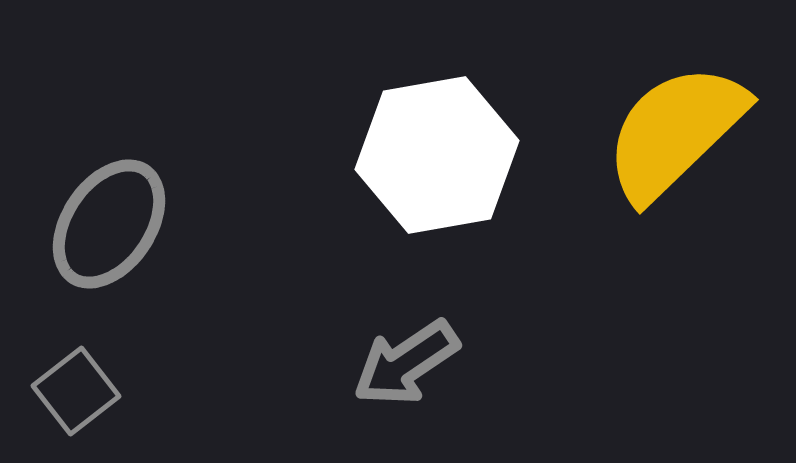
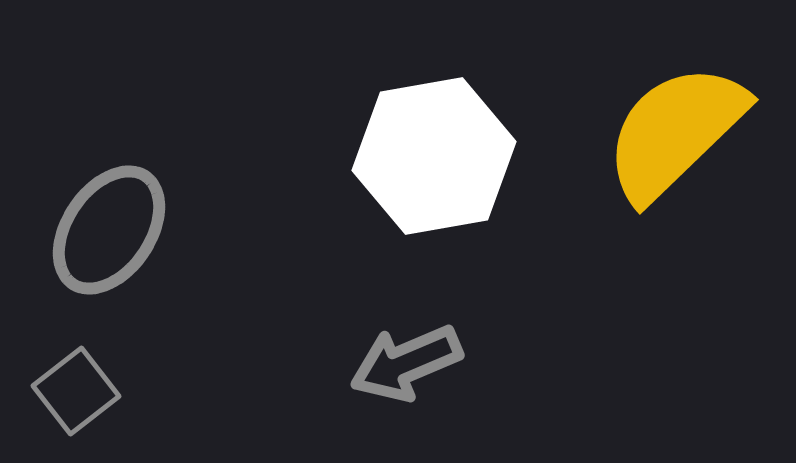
white hexagon: moved 3 px left, 1 px down
gray ellipse: moved 6 px down
gray arrow: rotated 11 degrees clockwise
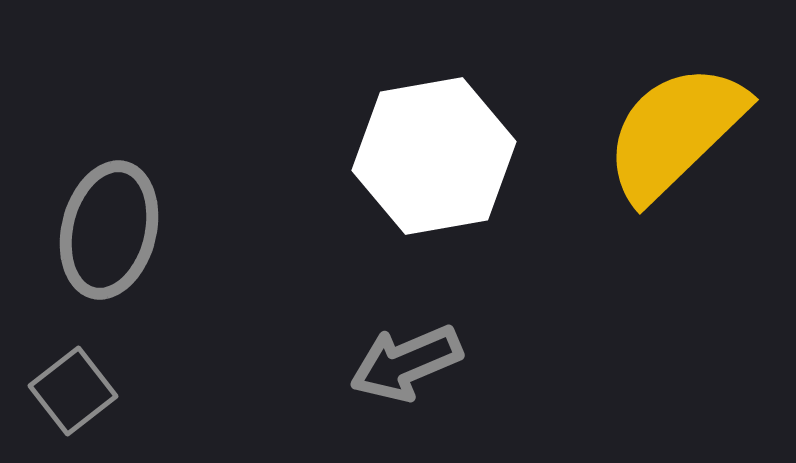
gray ellipse: rotated 20 degrees counterclockwise
gray square: moved 3 px left
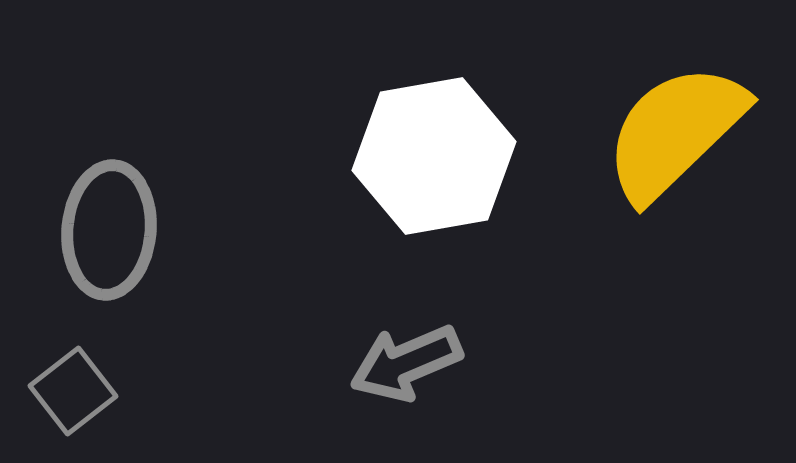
gray ellipse: rotated 9 degrees counterclockwise
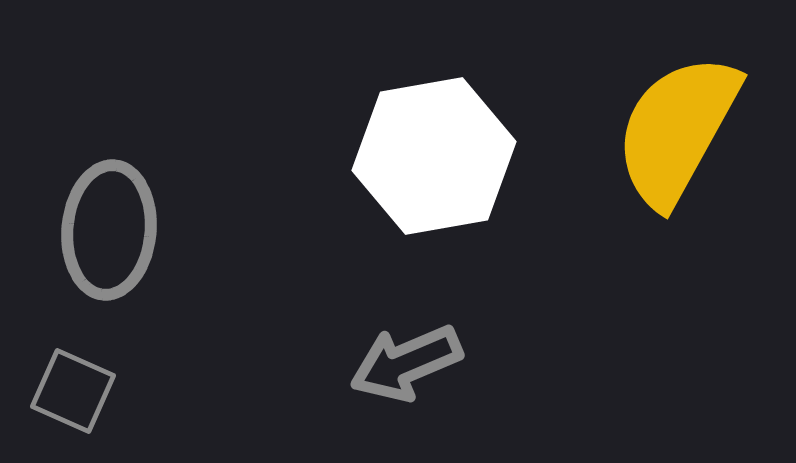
yellow semicircle: moved 2 px right, 2 px up; rotated 17 degrees counterclockwise
gray square: rotated 28 degrees counterclockwise
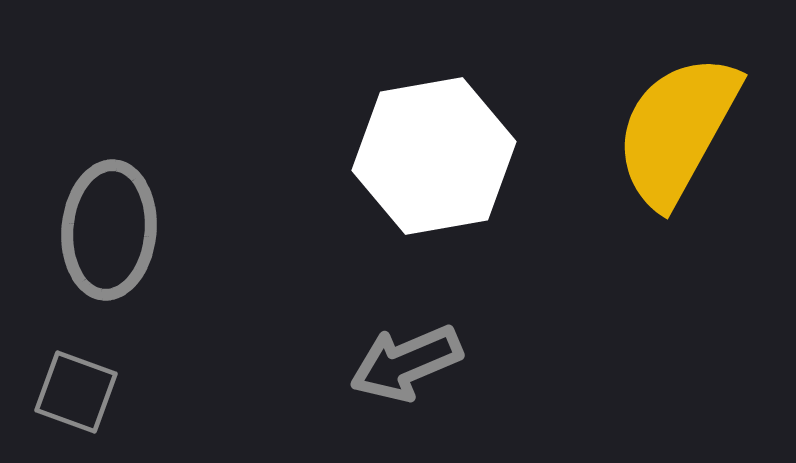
gray square: moved 3 px right, 1 px down; rotated 4 degrees counterclockwise
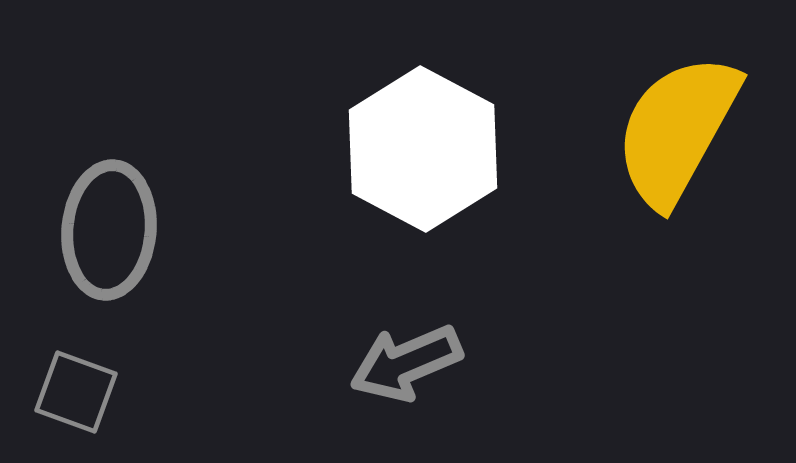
white hexagon: moved 11 px left, 7 px up; rotated 22 degrees counterclockwise
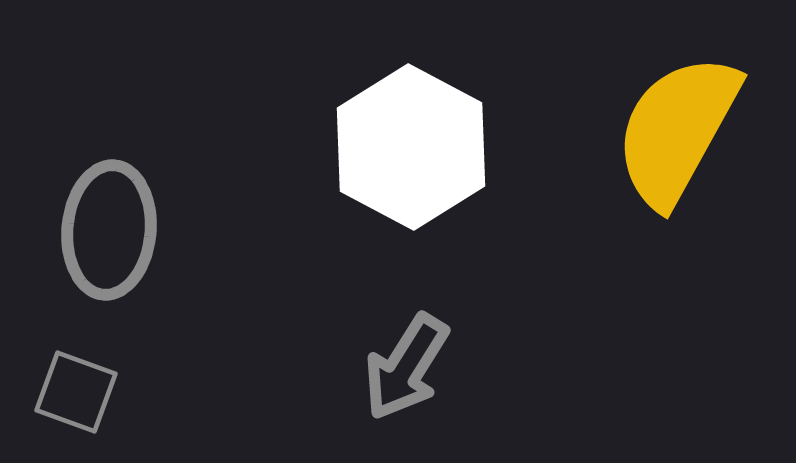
white hexagon: moved 12 px left, 2 px up
gray arrow: moved 4 px down; rotated 35 degrees counterclockwise
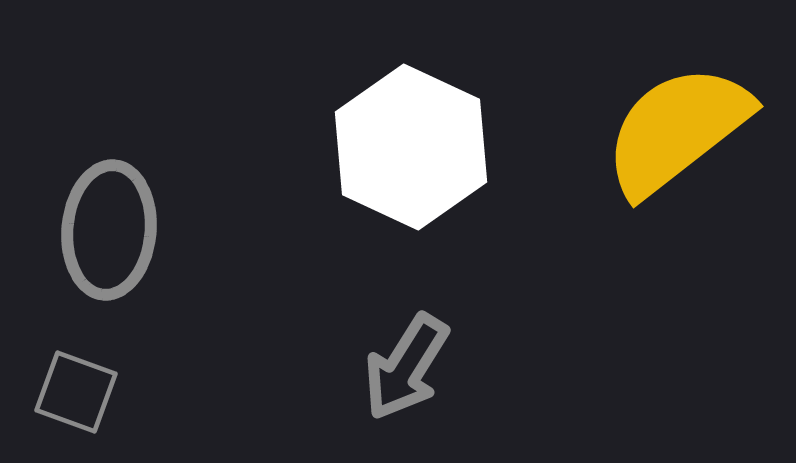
yellow semicircle: rotated 23 degrees clockwise
white hexagon: rotated 3 degrees counterclockwise
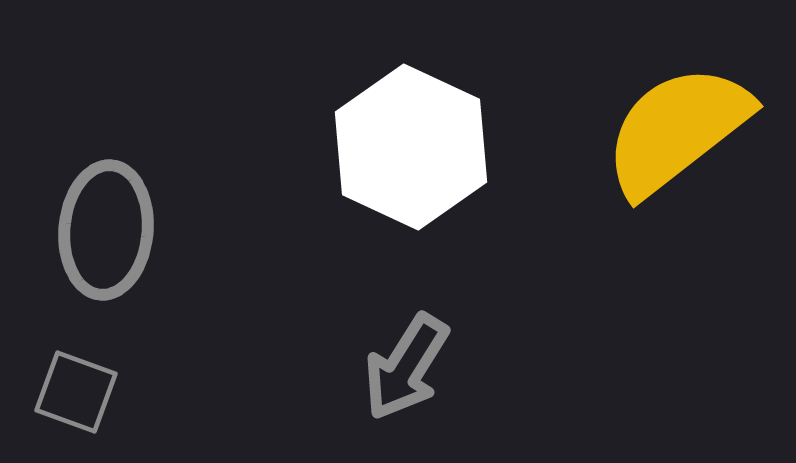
gray ellipse: moved 3 px left
